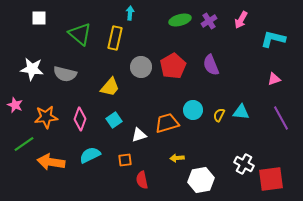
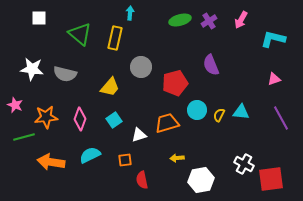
red pentagon: moved 2 px right, 17 px down; rotated 15 degrees clockwise
cyan circle: moved 4 px right
green line: moved 7 px up; rotated 20 degrees clockwise
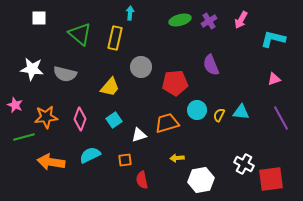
red pentagon: rotated 10 degrees clockwise
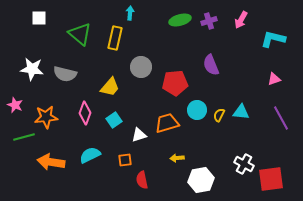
purple cross: rotated 14 degrees clockwise
pink diamond: moved 5 px right, 6 px up
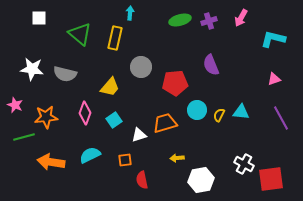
pink arrow: moved 2 px up
orange trapezoid: moved 2 px left
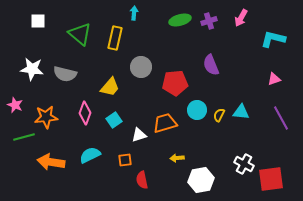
cyan arrow: moved 4 px right
white square: moved 1 px left, 3 px down
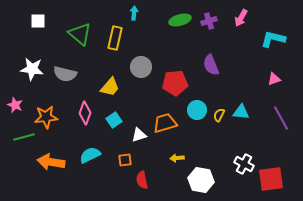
white hexagon: rotated 20 degrees clockwise
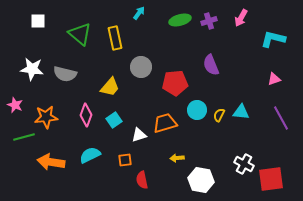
cyan arrow: moved 5 px right; rotated 32 degrees clockwise
yellow rectangle: rotated 25 degrees counterclockwise
pink diamond: moved 1 px right, 2 px down
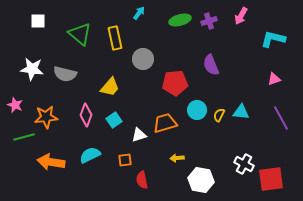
pink arrow: moved 2 px up
gray circle: moved 2 px right, 8 px up
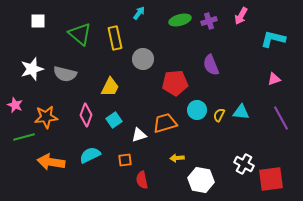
white star: rotated 25 degrees counterclockwise
yellow trapezoid: rotated 15 degrees counterclockwise
